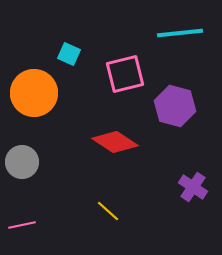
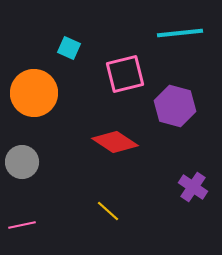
cyan square: moved 6 px up
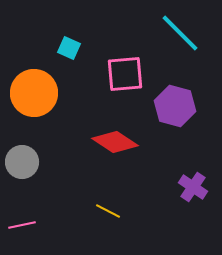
cyan line: rotated 51 degrees clockwise
pink square: rotated 9 degrees clockwise
yellow line: rotated 15 degrees counterclockwise
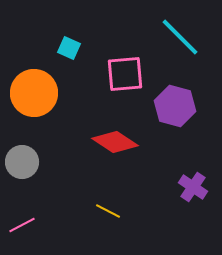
cyan line: moved 4 px down
pink line: rotated 16 degrees counterclockwise
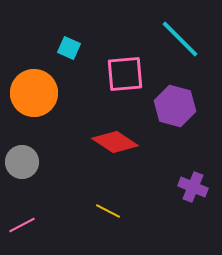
cyan line: moved 2 px down
purple cross: rotated 12 degrees counterclockwise
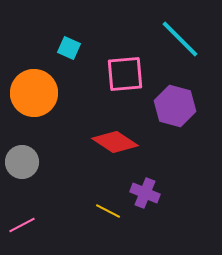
purple cross: moved 48 px left, 6 px down
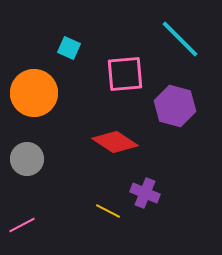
gray circle: moved 5 px right, 3 px up
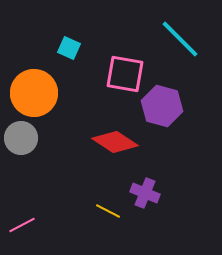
pink square: rotated 15 degrees clockwise
purple hexagon: moved 13 px left
gray circle: moved 6 px left, 21 px up
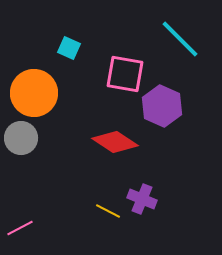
purple hexagon: rotated 9 degrees clockwise
purple cross: moved 3 px left, 6 px down
pink line: moved 2 px left, 3 px down
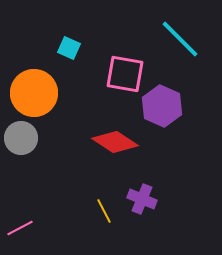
yellow line: moved 4 px left; rotated 35 degrees clockwise
